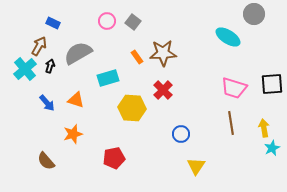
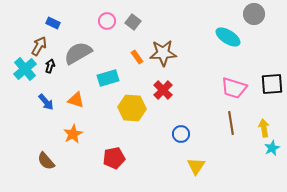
blue arrow: moved 1 px left, 1 px up
orange star: rotated 12 degrees counterclockwise
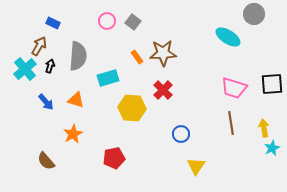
gray semicircle: moved 3 px down; rotated 124 degrees clockwise
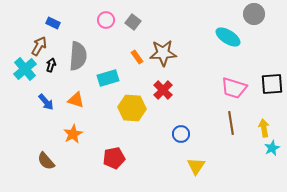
pink circle: moved 1 px left, 1 px up
black arrow: moved 1 px right, 1 px up
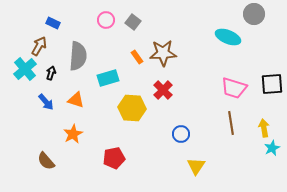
cyan ellipse: rotated 10 degrees counterclockwise
black arrow: moved 8 px down
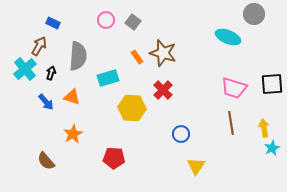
brown star: rotated 20 degrees clockwise
orange triangle: moved 4 px left, 3 px up
red pentagon: rotated 15 degrees clockwise
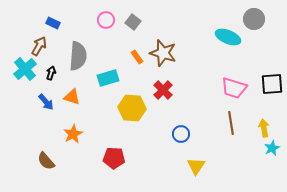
gray circle: moved 5 px down
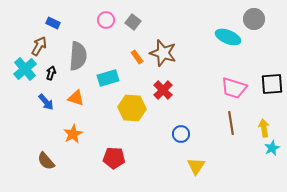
orange triangle: moved 4 px right, 1 px down
